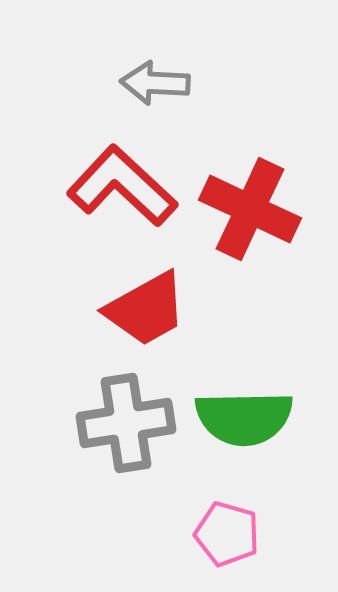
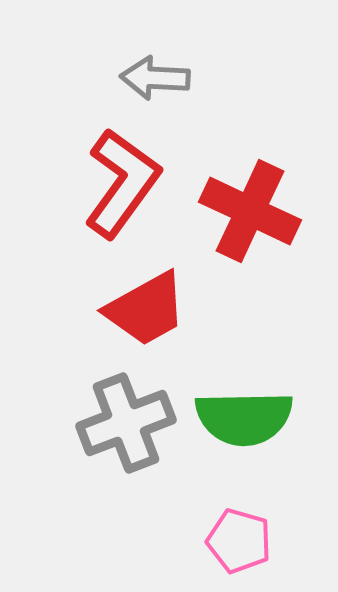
gray arrow: moved 5 px up
red L-shape: moved 3 px up; rotated 83 degrees clockwise
red cross: moved 2 px down
gray cross: rotated 12 degrees counterclockwise
pink pentagon: moved 12 px right, 7 px down
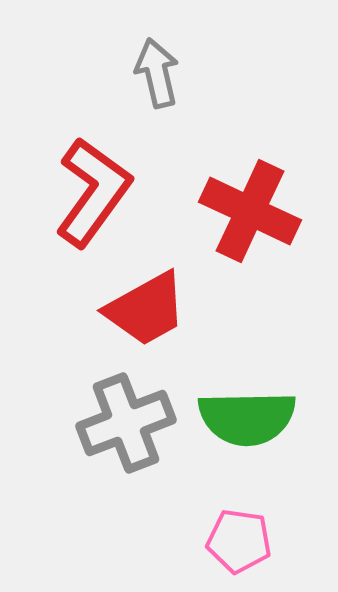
gray arrow: moved 2 px right, 5 px up; rotated 74 degrees clockwise
red L-shape: moved 29 px left, 9 px down
green semicircle: moved 3 px right
pink pentagon: rotated 8 degrees counterclockwise
